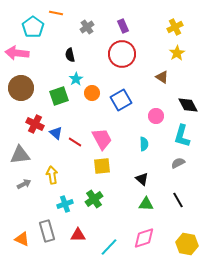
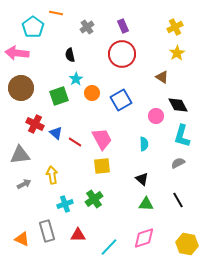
black diamond: moved 10 px left
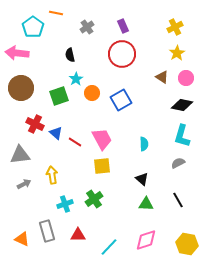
black diamond: moved 4 px right; rotated 50 degrees counterclockwise
pink circle: moved 30 px right, 38 px up
pink diamond: moved 2 px right, 2 px down
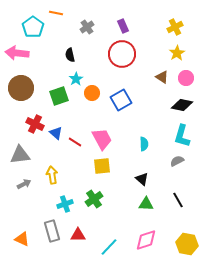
gray semicircle: moved 1 px left, 2 px up
gray rectangle: moved 5 px right
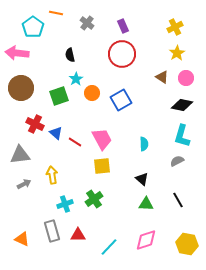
gray cross: moved 4 px up; rotated 16 degrees counterclockwise
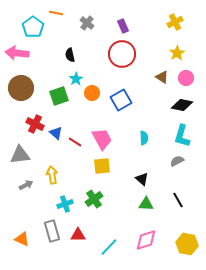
yellow cross: moved 5 px up
cyan semicircle: moved 6 px up
gray arrow: moved 2 px right, 1 px down
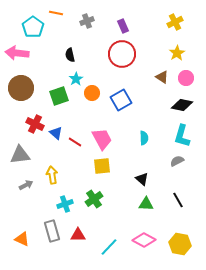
gray cross: moved 2 px up; rotated 32 degrees clockwise
pink diamond: moved 2 px left; rotated 45 degrees clockwise
yellow hexagon: moved 7 px left
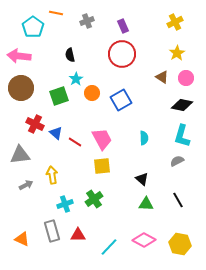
pink arrow: moved 2 px right, 3 px down
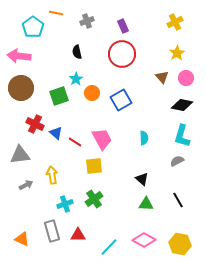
black semicircle: moved 7 px right, 3 px up
brown triangle: rotated 16 degrees clockwise
yellow square: moved 8 px left
